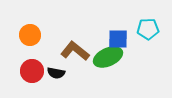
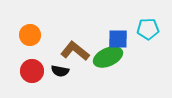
black semicircle: moved 4 px right, 2 px up
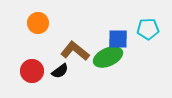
orange circle: moved 8 px right, 12 px up
black semicircle: rotated 48 degrees counterclockwise
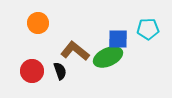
black semicircle: rotated 72 degrees counterclockwise
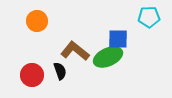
orange circle: moved 1 px left, 2 px up
cyan pentagon: moved 1 px right, 12 px up
red circle: moved 4 px down
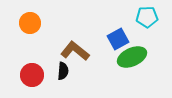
cyan pentagon: moved 2 px left
orange circle: moved 7 px left, 2 px down
blue square: rotated 30 degrees counterclockwise
green ellipse: moved 24 px right
black semicircle: moved 3 px right; rotated 24 degrees clockwise
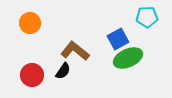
green ellipse: moved 4 px left, 1 px down
black semicircle: rotated 30 degrees clockwise
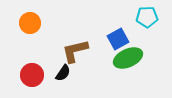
brown L-shape: rotated 52 degrees counterclockwise
black semicircle: moved 2 px down
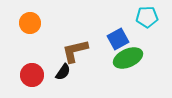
black semicircle: moved 1 px up
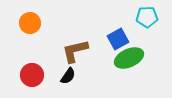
green ellipse: moved 1 px right
black semicircle: moved 5 px right, 4 px down
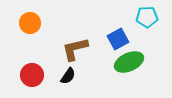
brown L-shape: moved 2 px up
green ellipse: moved 4 px down
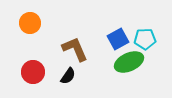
cyan pentagon: moved 2 px left, 22 px down
brown L-shape: rotated 80 degrees clockwise
red circle: moved 1 px right, 3 px up
